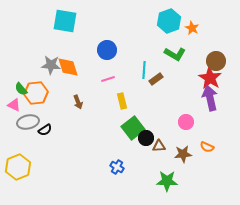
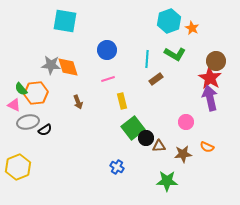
cyan line: moved 3 px right, 11 px up
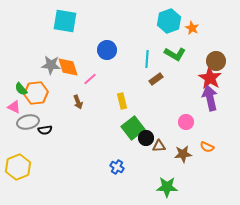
pink line: moved 18 px left; rotated 24 degrees counterclockwise
pink triangle: moved 2 px down
black semicircle: rotated 24 degrees clockwise
green star: moved 6 px down
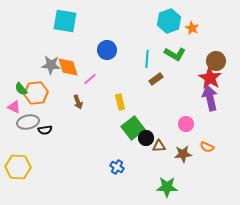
yellow rectangle: moved 2 px left, 1 px down
pink circle: moved 2 px down
yellow hexagon: rotated 25 degrees clockwise
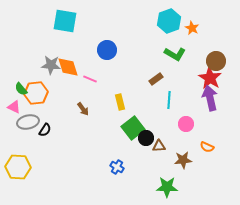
cyan line: moved 22 px right, 41 px down
pink line: rotated 64 degrees clockwise
brown arrow: moved 5 px right, 7 px down; rotated 16 degrees counterclockwise
black semicircle: rotated 48 degrees counterclockwise
brown star: moved 6 px down
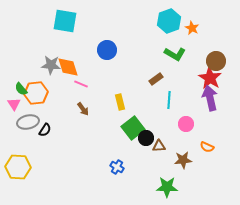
pink line: moved 9 px left, 5 px down
pink triangle: moved 3 px up; rotated 32 degrees clockwise
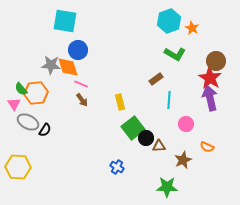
blue circle: moved 29 px left
brown arrow: moved 1 px left, 9 px up
gray ellipse: rotated 40 degrees clockwise
brown star: rotated 18 degrees counterclockwise
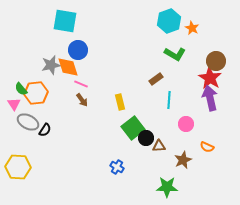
gray star: rotated 18 degrees counterclockwise
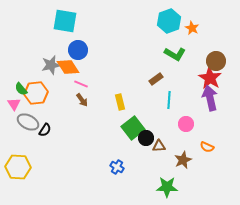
orange diamond: rotated 15 degrees counterclockwise
